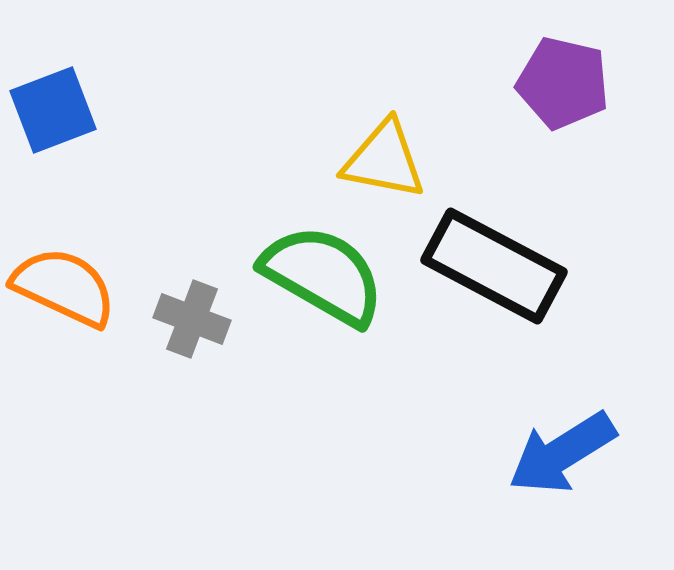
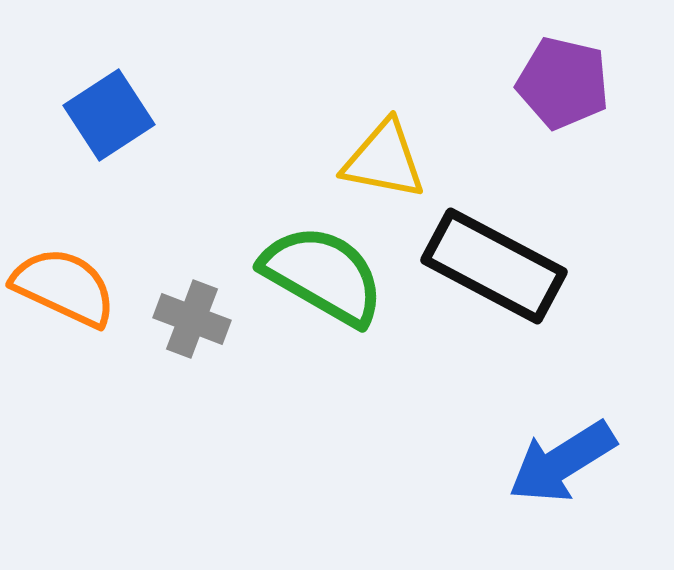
blue square: moved 56 px right, 5 px down; rotated 12 degrees counterclockwise
blue arrow: moved 9 px down
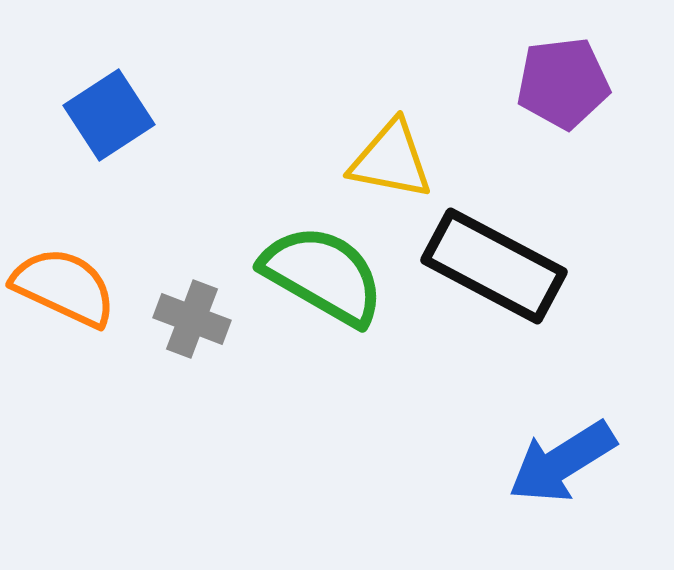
purple pentagon: rotated 20 degrees counterclockwise
yellow triangle: moved 7 px right
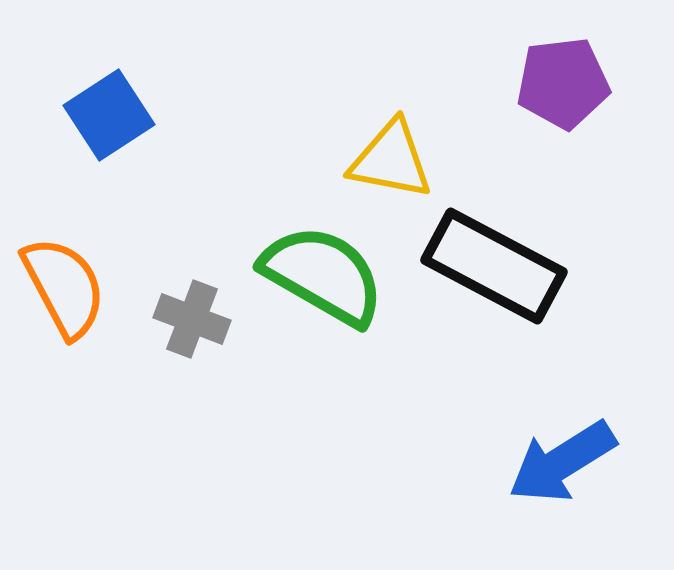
orange semicircle: rotated 37 degrees clockwise
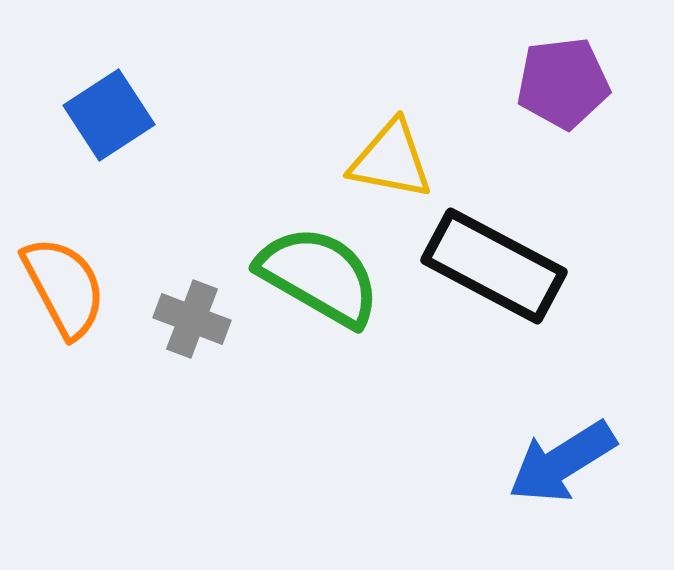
green semicircle: moved 4 px left, 1 px down
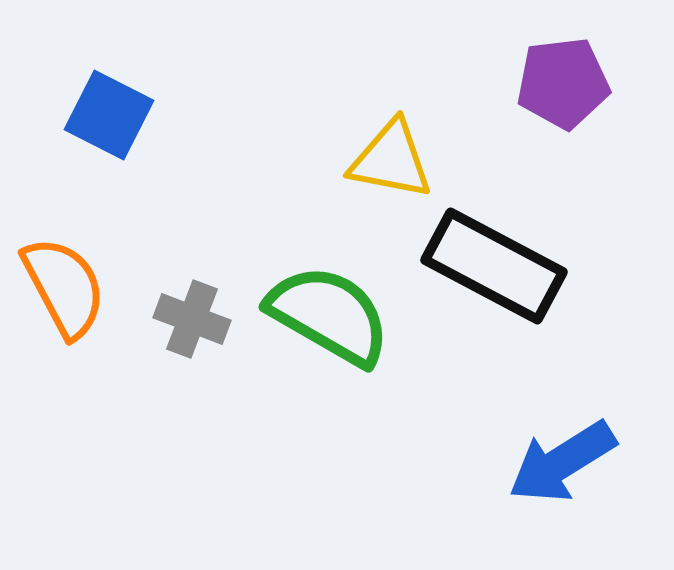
blue square: rotated 30 degrees counterclockwise
green semicircle: moved 10 px right, 39 px down
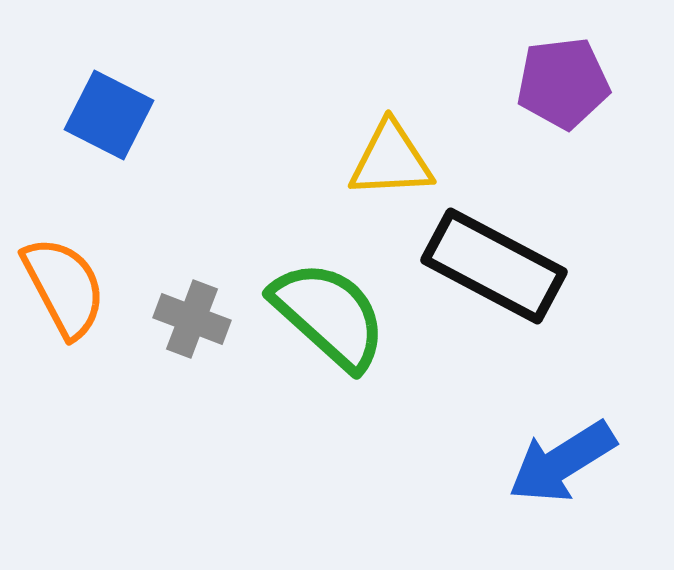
yellow triangle: rotated 14 degrees counterclockwise
green semicircle: rotated 12 degrees clockwise
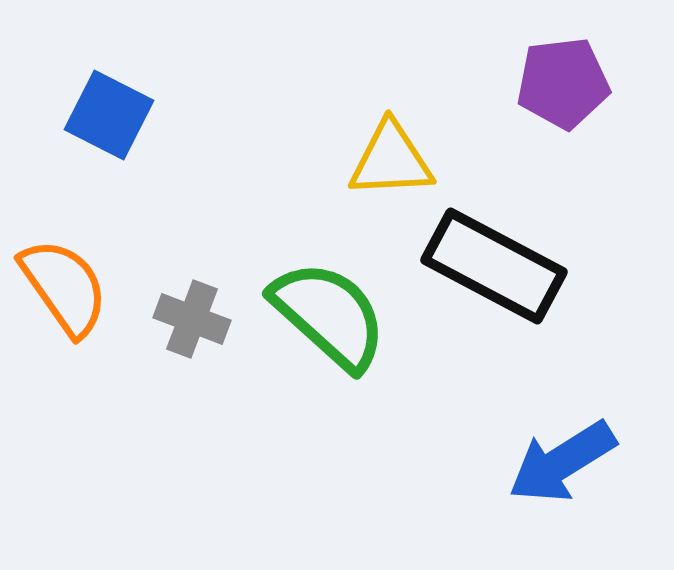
orange semicircle: rotated 7 degrees counterclockwise
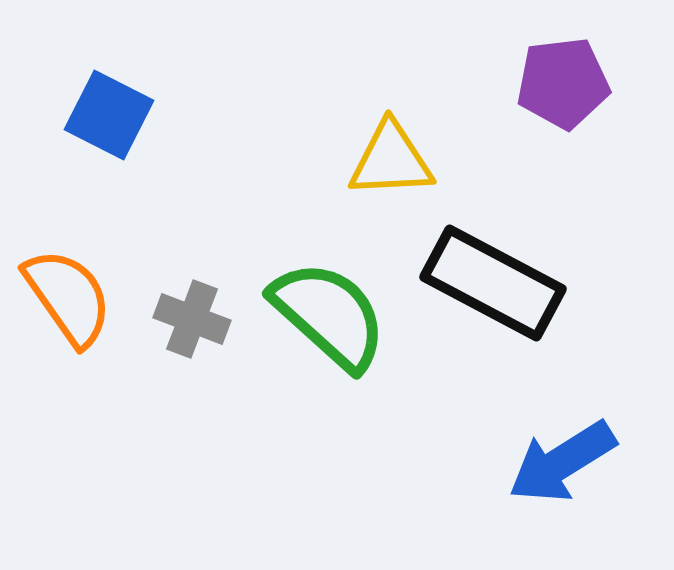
black rectangle: moved 1 px left, 17 px down
orange semicircle: moved 4 px right, 10 px down
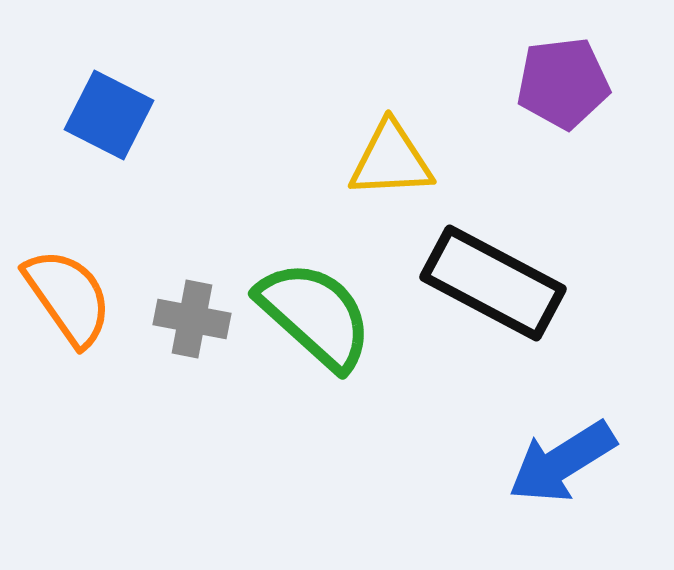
green semicircle: moved 14 px left
gray cross: rotated 10 degrees counterclockwise
